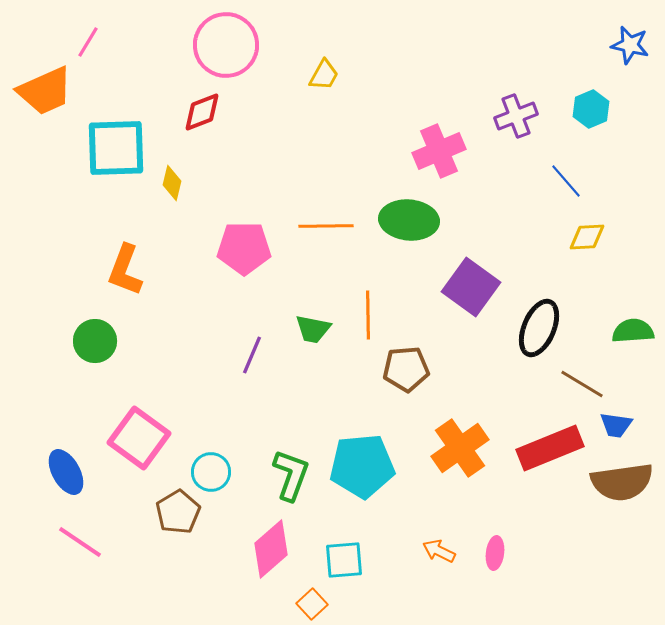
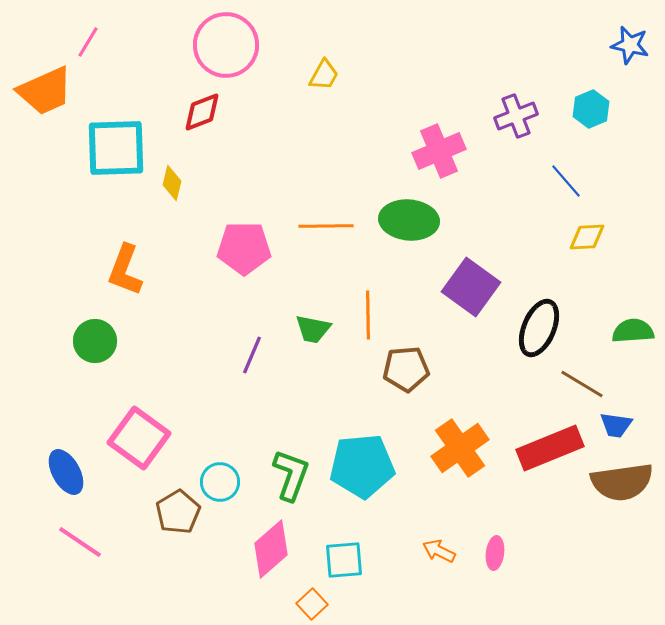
cyan circle at (211, 472): moved 9 px right, 10 px down
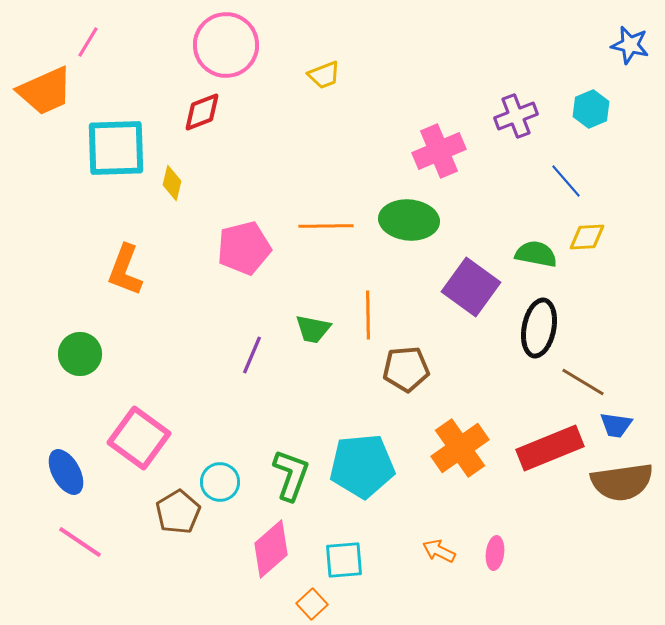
yellow trapezoid at (324, 75): rotated 40 degrees clockwise
pink pentagon at (244, 248): rotated 14 degrees counterclockwise
black ellipse at (539, 328): rotated 12 degrees counterclockwise
green semicircle at (633, 331): moved 97 px left, 77 px up; rotated 15 degrees clockwise
green circle at (95, 341): moved 15 px left, 13 px down
brown line at (582, 384): moved 1 px right, 2 px up
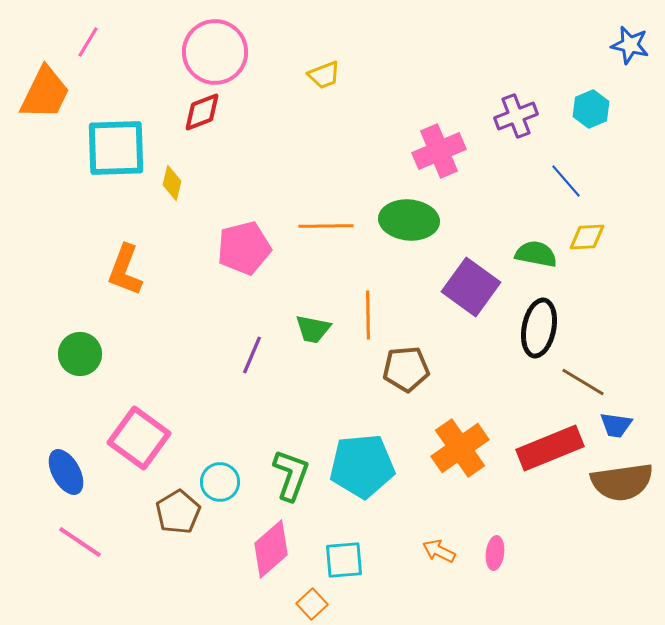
pink circle at (226, 45): moved 11 px left, 7 px down
orange trapezoid at (45, 91): moved 2 px down; rotated 40 degrees counterclockwise
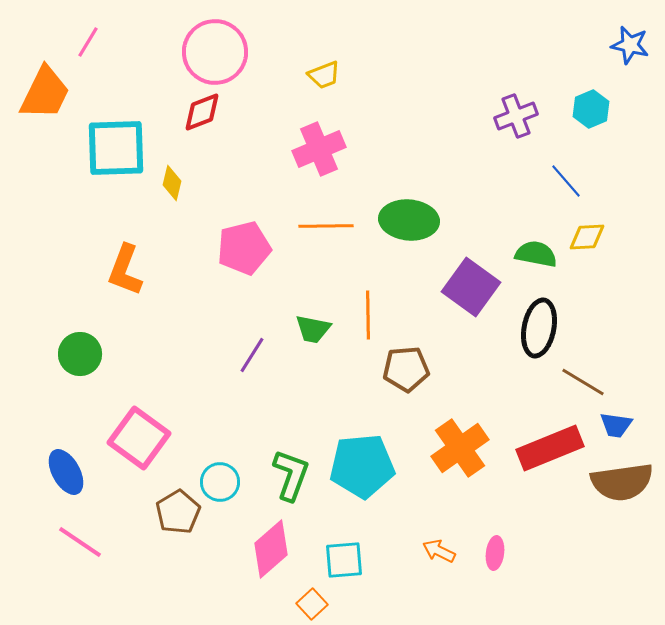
pink cross at (439, 151): moved 120 px left, 2 px up
purple line at (252, 355): rotated 9 degrees clockwise
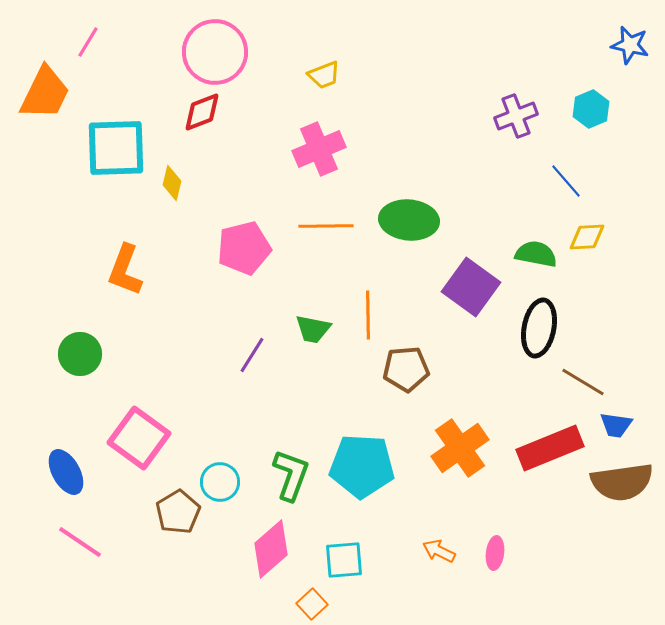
cyan pentagon at (362, 466): rotated 8 degrees clockwise
